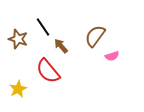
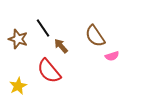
black line: moved 1 px down
brown semicircle: rotated 70 degrees counterclockwise
red semicircle: moved 1 px right
yellow star: moved 3 px up
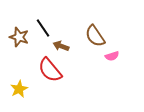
brown star: moved 1 px right, 2 px up
brown arrow: rotated 28 degrees counterclockwise
red semicircle: moved 1 px right, 1 px up
yellow star: moved 1 px right, 3 px down
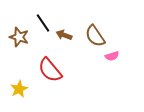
black line: moved 5 px up
brown arrow: moved 3 px right, 11 px up
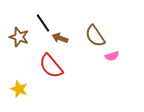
brown arrow: moved 4 px left, 3 px down
red semicircle: moved 1 px right, 4 px up
yellow star: rotated 24 degrees counterclockwise
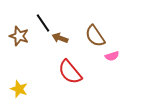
brown star: moved 1 px up
red semicircle: moved 19 px right, 6 px down
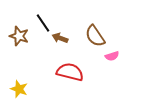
red semicircle: rotated 144 degrees clockwise
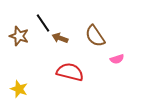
pink semicircle: moved 5 px right, 3 px down
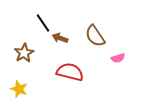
brown star: moved 5 px right, 17 px down; rotated 24 degrees clockwise
pink semicircle: moved 1 px right, 1 px up
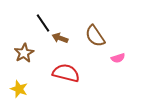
red semicircle: moved 4 px left, 1 px down
